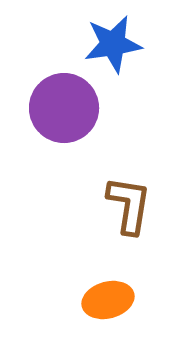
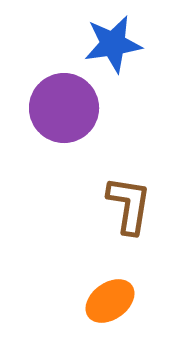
orange ellipse: moved 2 px right, 1 px down; rotated 21 degrees counterclockwise
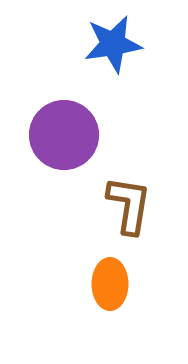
purple circle: moved 27 px down
orange ellipse: moved 17 px up; rotated 54 degrees counterclockwise
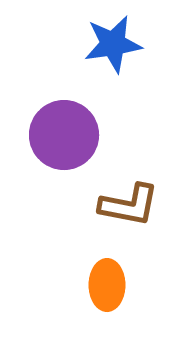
brown L-shape: rotated 92 degrees clockwise
orange ellipse: moved 3 px left, 1 px down
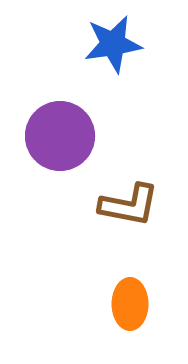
purple circle: moved 4 px left, 1 px down
orange ellipse: moved 23 px right, 19 px down
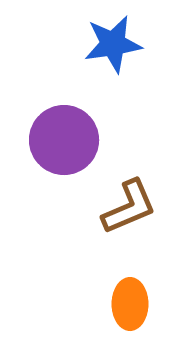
purple circle: moved 4 px right, 4 px down
brown L-shape: moved 2 px down; rotated 34 degrees counterclockwise
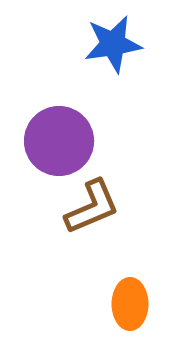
purple circle: moved 5 px left, 1 px down
brown L-shape: moved 37 px left
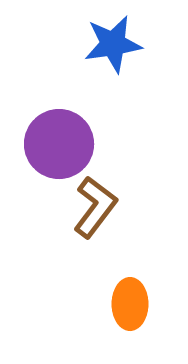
purple circle: moved 3 px down
brown L-shape: moved 3 px right; rotated 30 degrees counterclockwise
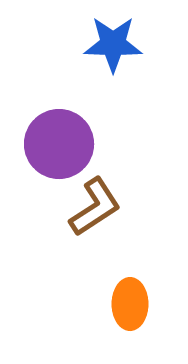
blue star: rotated 10 degrees clockwise
brown L-shape: rotated 20 degrees clockwise
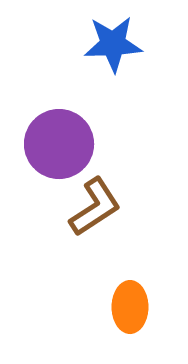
blue star: rotated 4 degrees counterclockwise
orange ellipse: moved 3 px down
